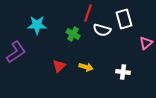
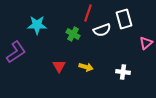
white semicircle: rotated 36 degrees counterclockwise
red triangle: rotated 16 degrees counterclockwise
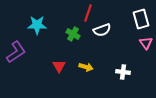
white rectangle: moved 17 px right
pink triangle: rotated 24 degrees counterclockwise
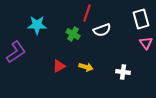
red line: moved 1 px left
red triangle: rotated 32 degrees clockwise
